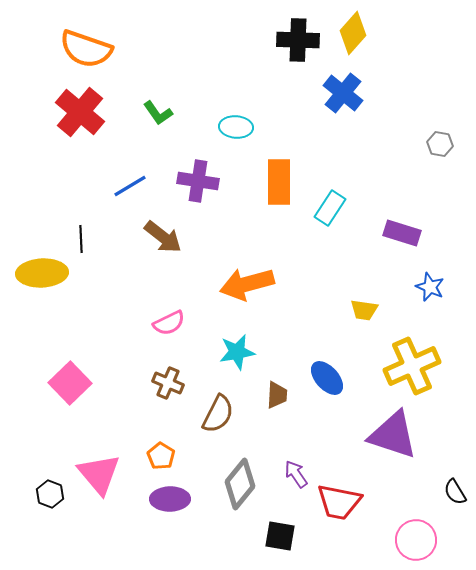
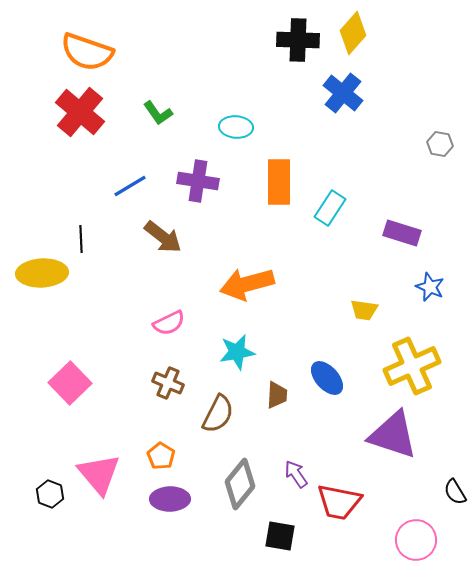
orange semicircle: moved 1 px right, 3 px down
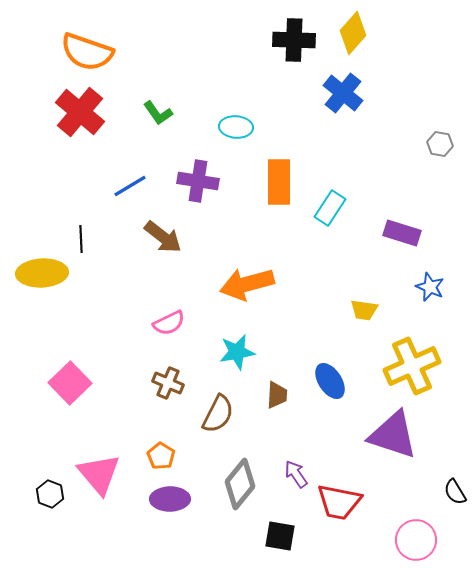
black cross: moved 4 px left
blue ellipse: moved 3 px right, 3 px down; rotated 9 degrees clockwise
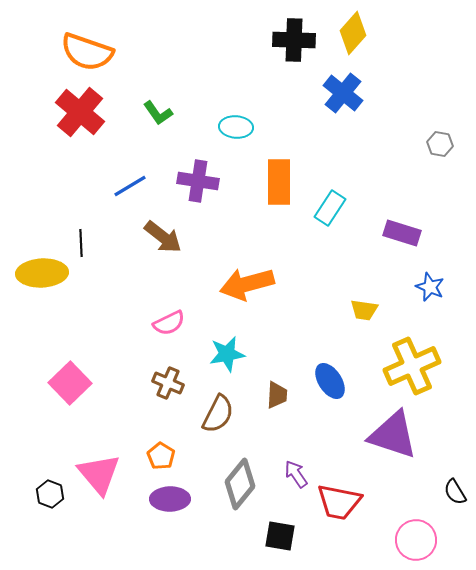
black line: moved 4 px down
cyan star: moved 10 px left, 2 px down
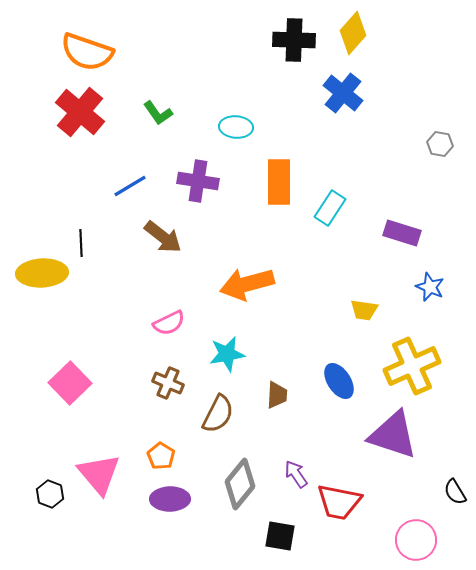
blue ellipse: moved 9 px right
